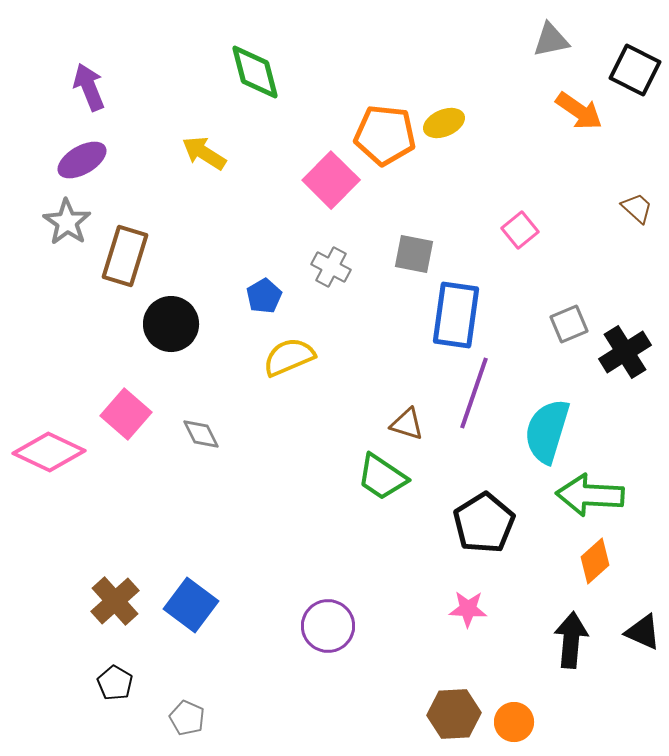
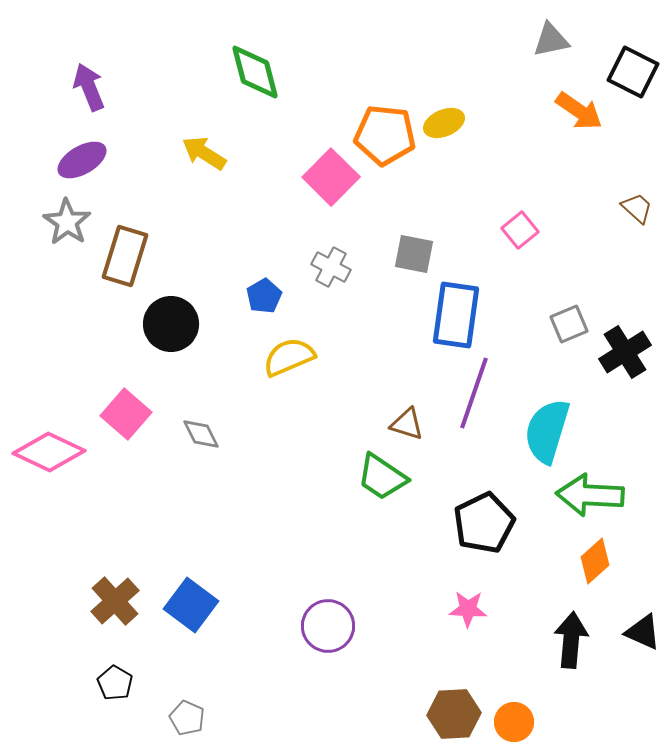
black square at (635, 70): moved 2 px left, 2 px down
pink square at (331, 180): moved 3 px up
black pentagon at (484, 523): rotated 6 degrees clockwise
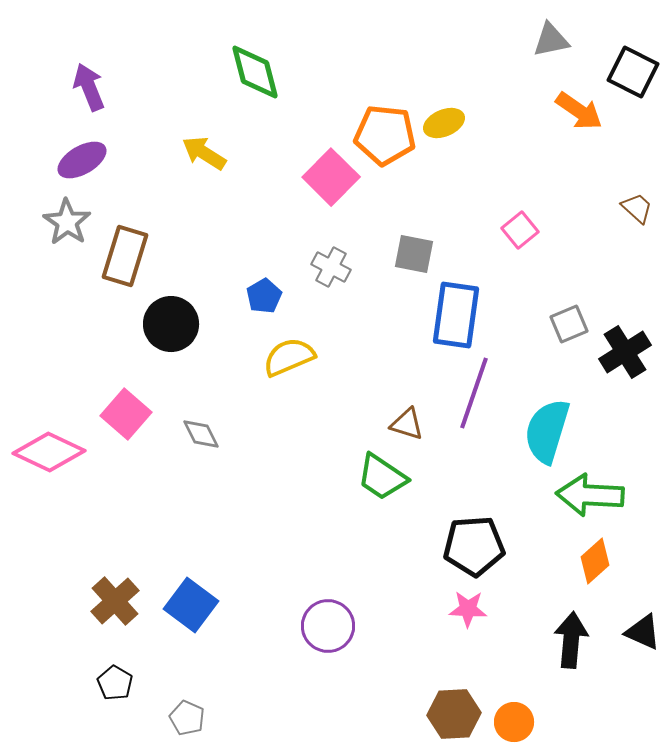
black pentagon at (484, 523): moved 10 px left, 23 px down; rotated 22 degrees clockwise
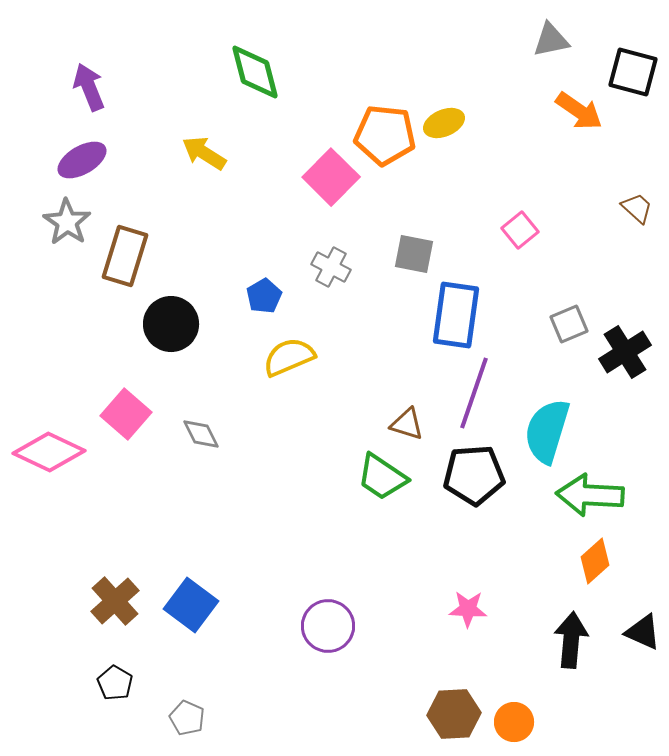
black square at (633, 72): rotated 12 degrees counterclockwise
black pentagon at (474, 546): moved 71 px up
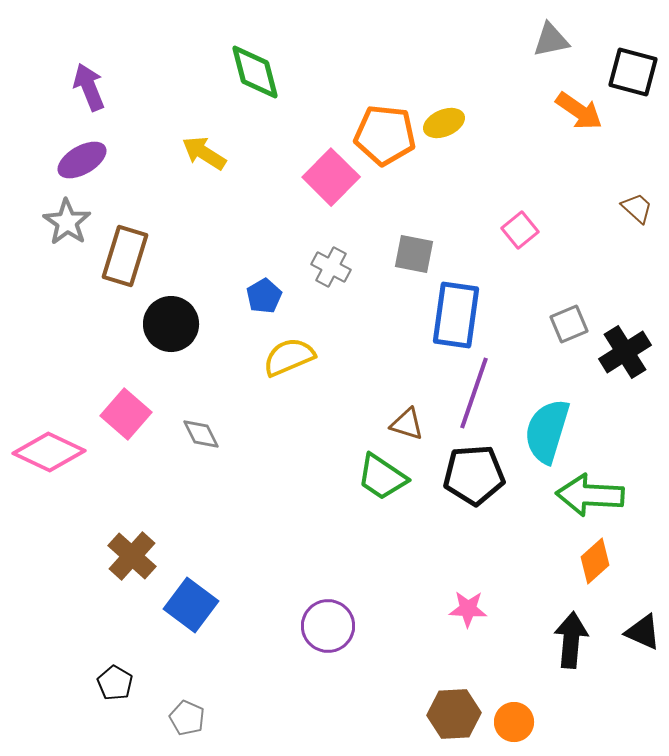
brown cross at (115, 601): moved 17 px right, 45 px up; rotated 6 degrees counterclockwise
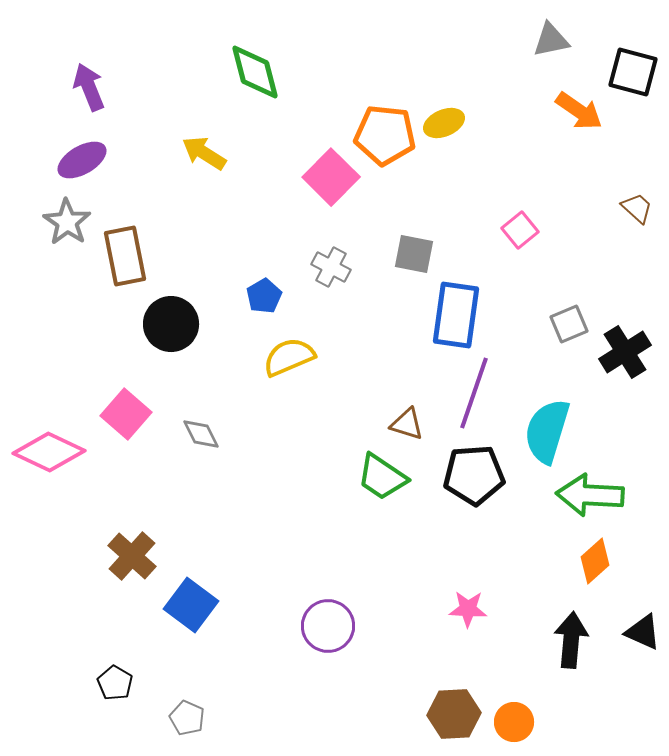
brown rectangle at (125, 256): rotated 28 degrees counterclockwise
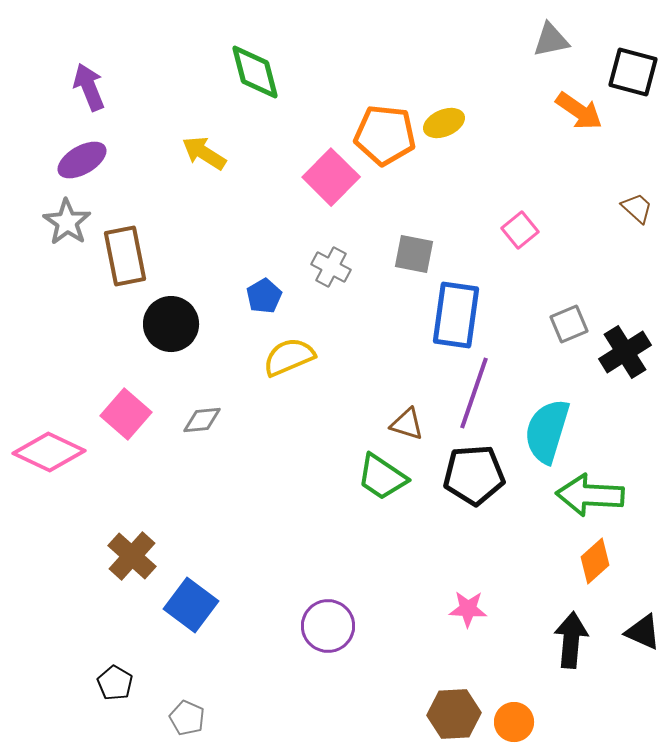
gray diamond at (201, 434): moved 1 px right, 14 px up; rotated 69 degrees counterclockwise
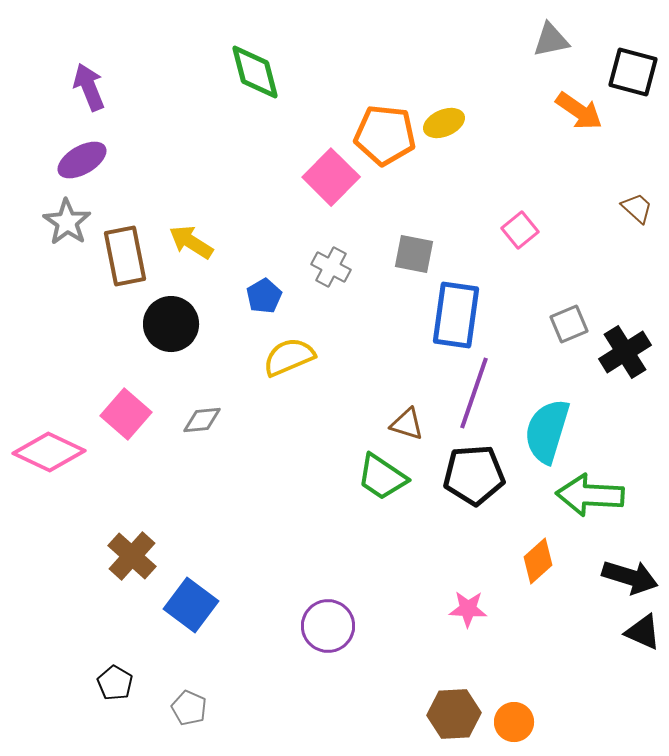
yellow arrow at (204, 153): moved 13 px left, 89 px down
orange diamond at (595, 561): moved 57 px left
black arrow at (571, 640): moved 59 px right, 63 px up; rotated 102 degrees clockwise
gray pentagon at (187, 718): moved 2 px right, 10 px up
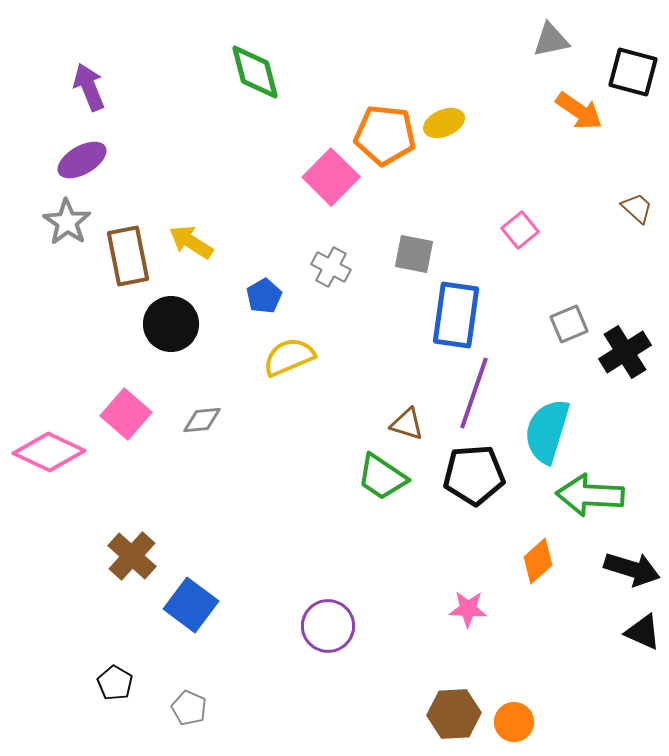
brown rectangle at (125, 256): moved 3 px right
black arrow at (630, 577): moved 2 px right, 8 px up
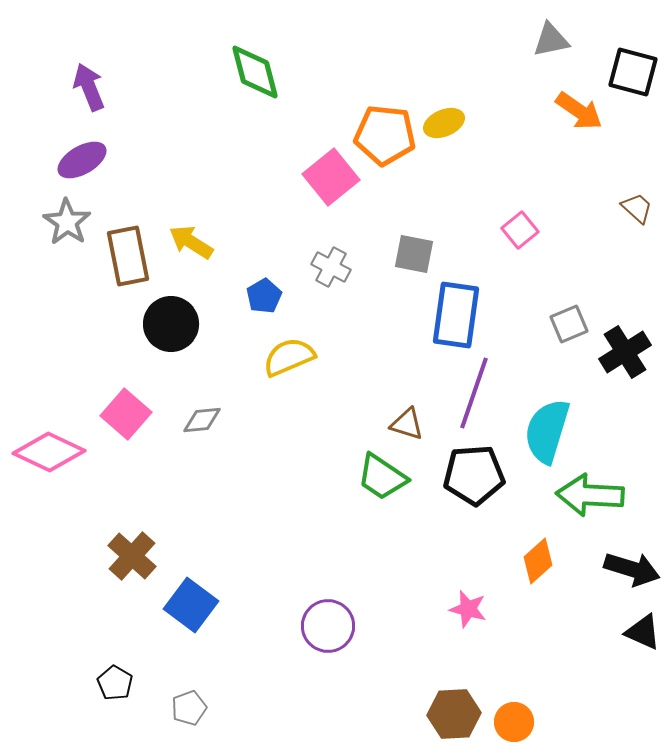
pink square at (331, 177): rotated 6 degrees clockwise
pink star at (468, 609): rotated 12 degrees clockwise
gray pentagon at (189, 708): rotated 28 degrees clockwise
